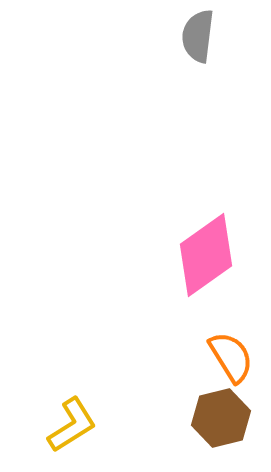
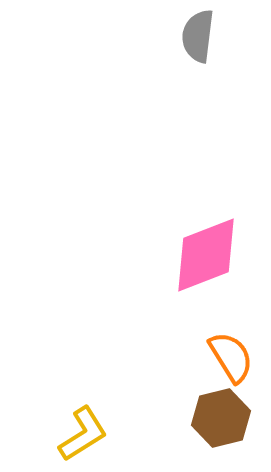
pink diamond: rotated 14 degrees clockwise
yellow L-shape: moved 11 px right, 9 px down
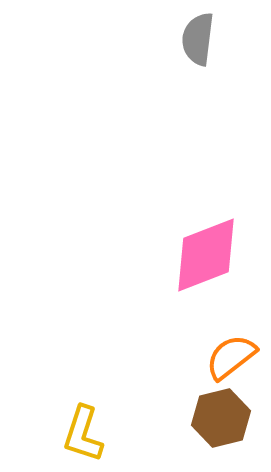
gray semicircle: moved 3 px down
orange semicircle: rotated 96 degrees counterclockwise
yellow L-shape: rotated 140 degrees clockwise
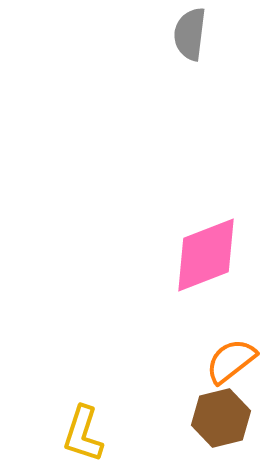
gray semicircle: moved 8 px left, 5 px up
orange semicircle: moved 4 px down
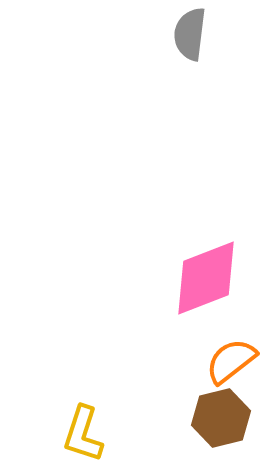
pink diamond: moved 23 px down
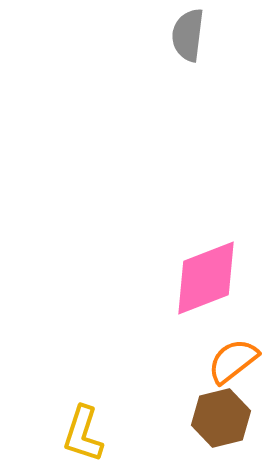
gray semicircle: moved 2 px left, 1 px down
orange semicircle: moved 2 px right
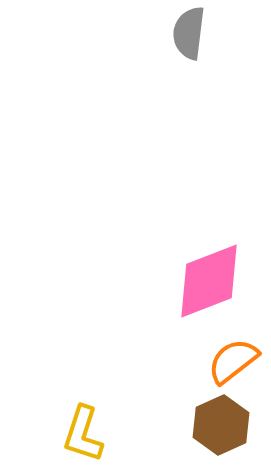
gray semicircle: moved 1 px right, 2 px up
pink diamond: moved 3 px right, 3 px down
brown hexagon: moved 7 px down; rotated 10 degrees counterclockwise
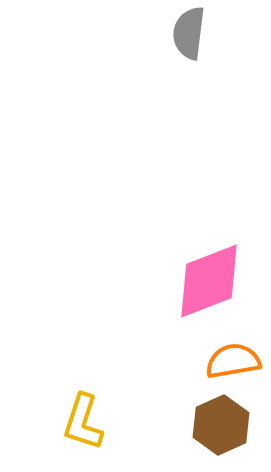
orange semicircle: rotated 28 degrees clockwise
yellow L-shape: moved 12 px up
